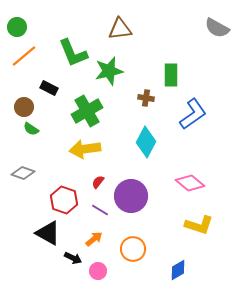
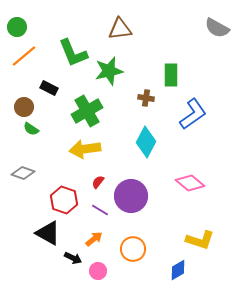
yellow L-shape: moved 1 px right, 15 px down
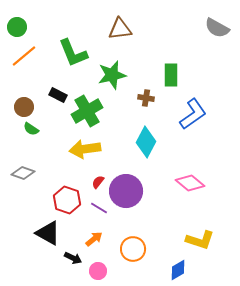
green star: moved 3 px right, 4 px down
black rectangle: moved 9 px right, 7 px down
purple circle: moved 5 px left, 5 px up
red hexagon: moved 3 px right
purple line: moved 1 px left, 2 px up
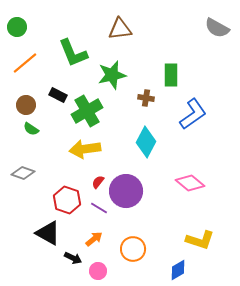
orange line: moved 1 px right, 7 px down
brown circle: moved 2 px right, 2 px up
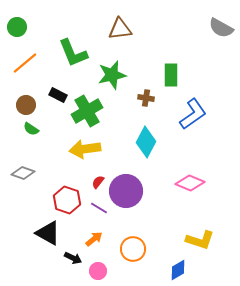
gray semicircle: moved 4 px right
pink diamond: rotated 16 degrees counterclockwise
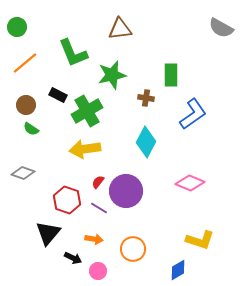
black triangle: rotated 40 degrees clockwise
orange arrow: rotated 48 degrees clockwise
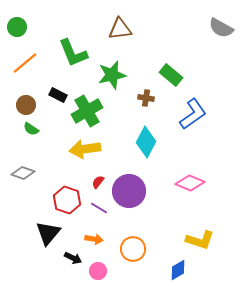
green rectangle: rotated 50 degrees counterclockwise
purple circle: moved 3 px right
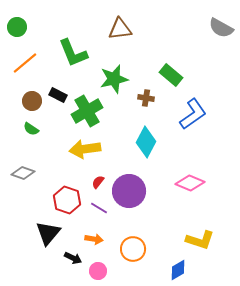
green star: moved 2 px right, 4 px down
brown circle: moved 6 px right, 4 px up
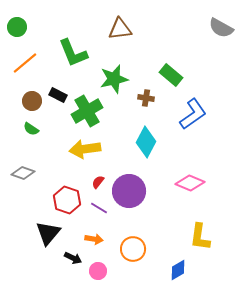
yellow L-shape: moved 3 px up; rotated 80 degrees clockwise
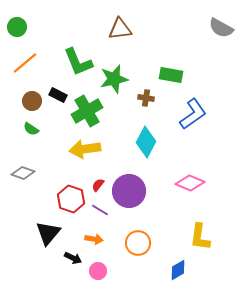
green L-shape: moved 5 px right, 9 px down
green rectangle: rotated 30 degrees counterclockwise
red semicircle: moved 3 px down
red hexagon: moved 4 px right, 1 px up
purple line: moved 1 px right, 2 px down
orange circle: moved 5 px right, 6 px up
